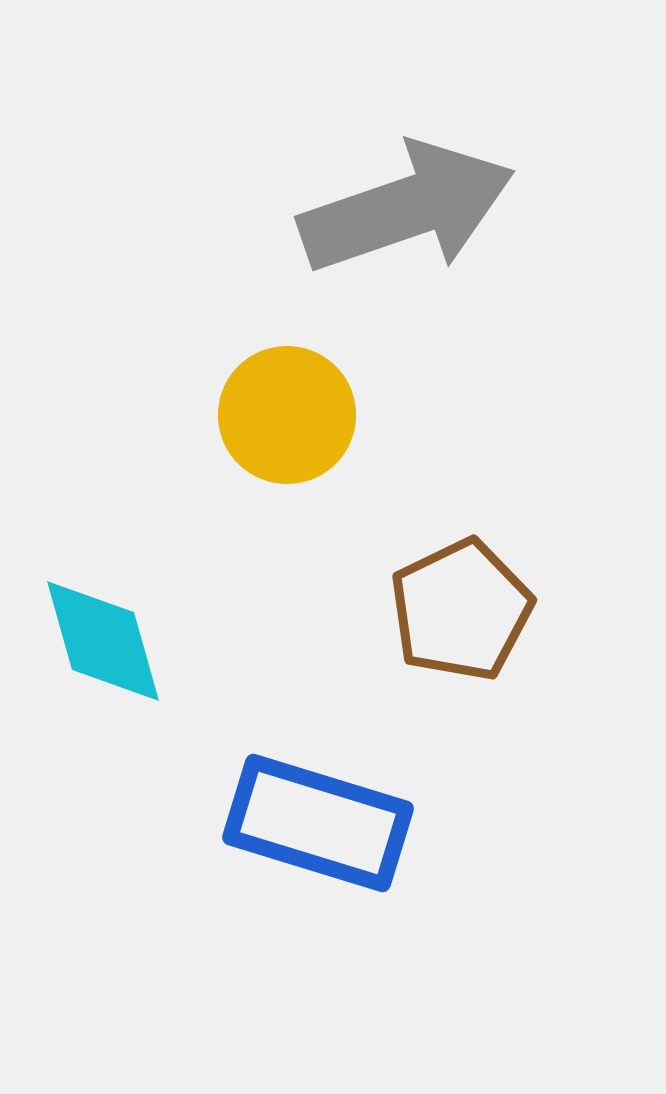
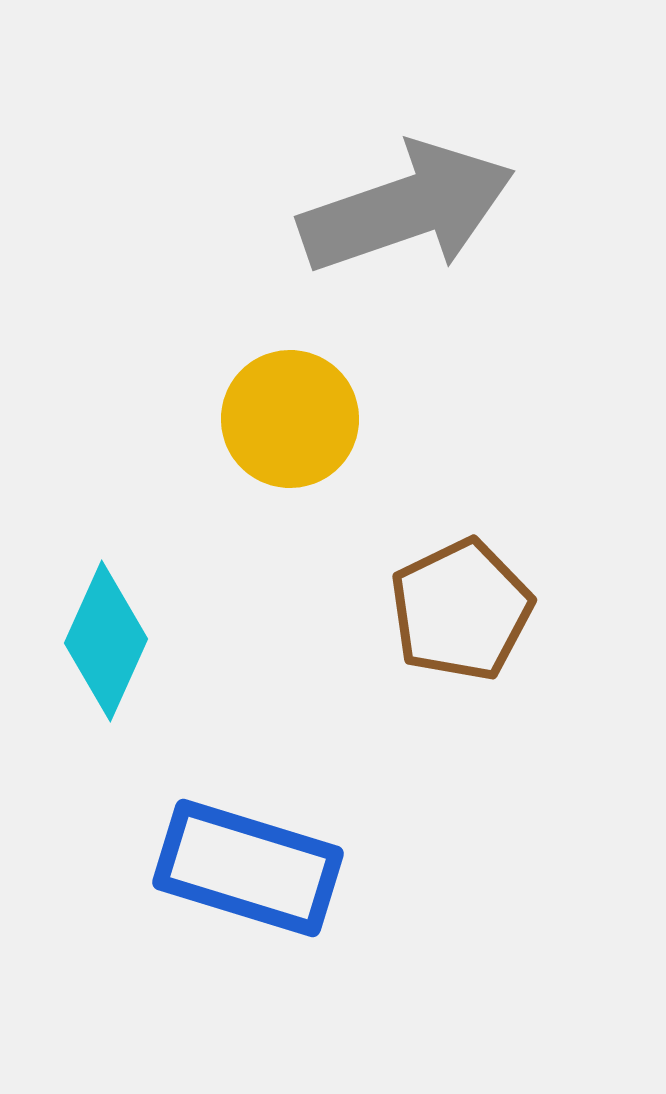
yellow circle: moved 3 px right, 4 px down
cyan diamond: moved 3 px right; rotated 40 degrees clockwise
blue rectangle: moved 70 px left, 45 px down
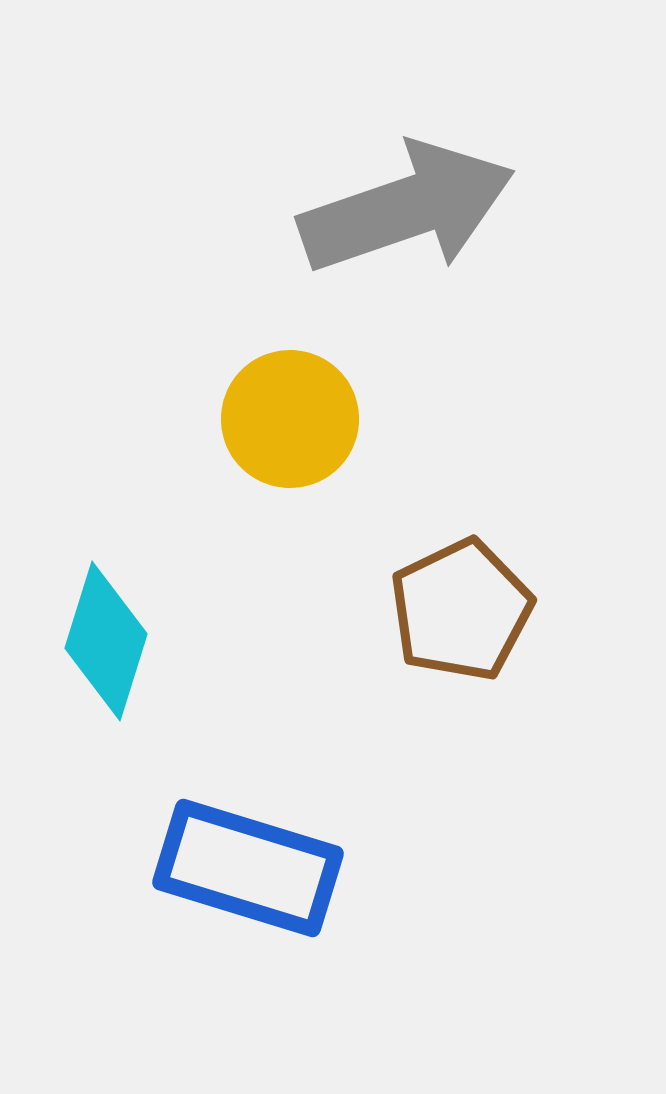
cyan diamond: rotated 7 degrees counterclockwise
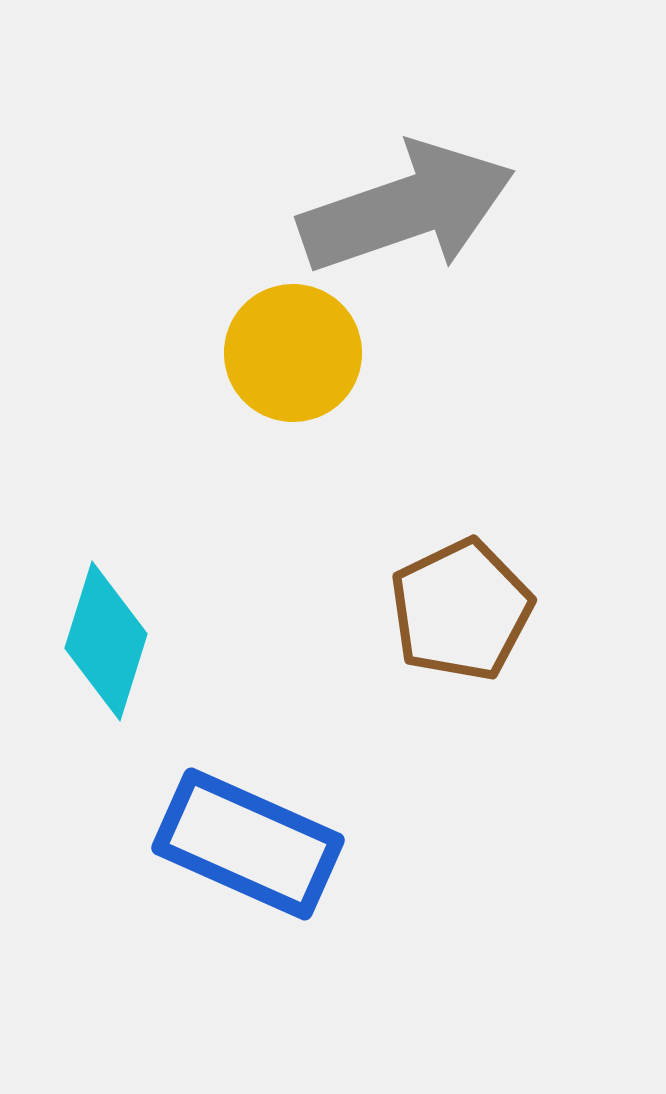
yellow circle: moved 3 px right, 66 px up
blue rectangle: moved 24 px up; rotated 7 degrees clockwise
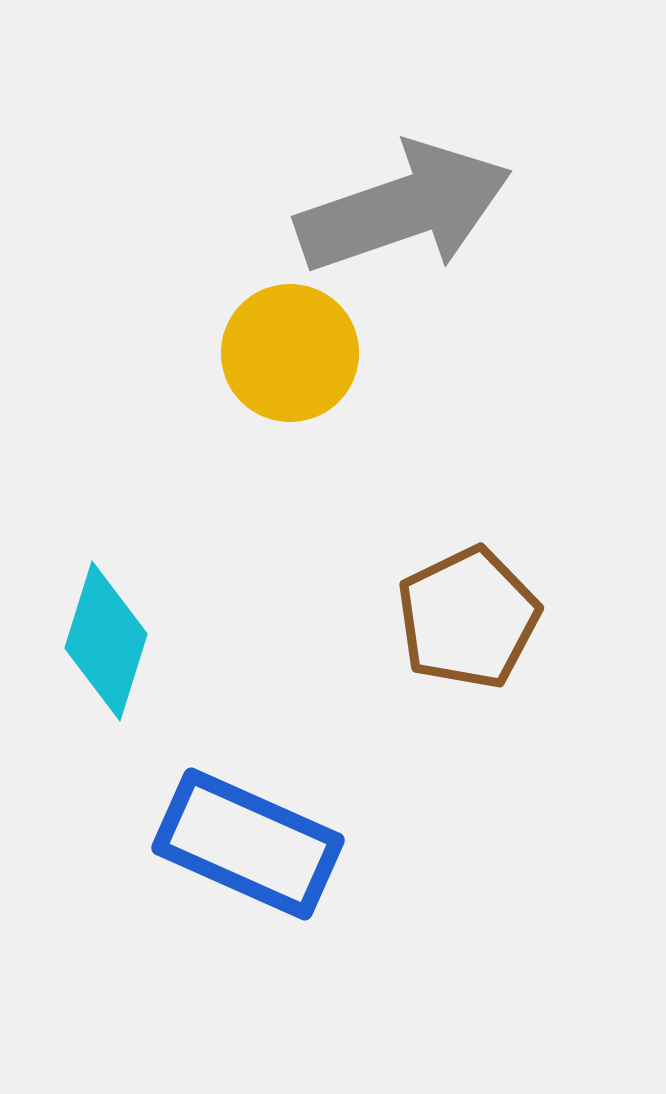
gray arrow: moved 3 px left
yellow circle: moved 3 px left
brown pentagon: moved 7 px right, 8 px down
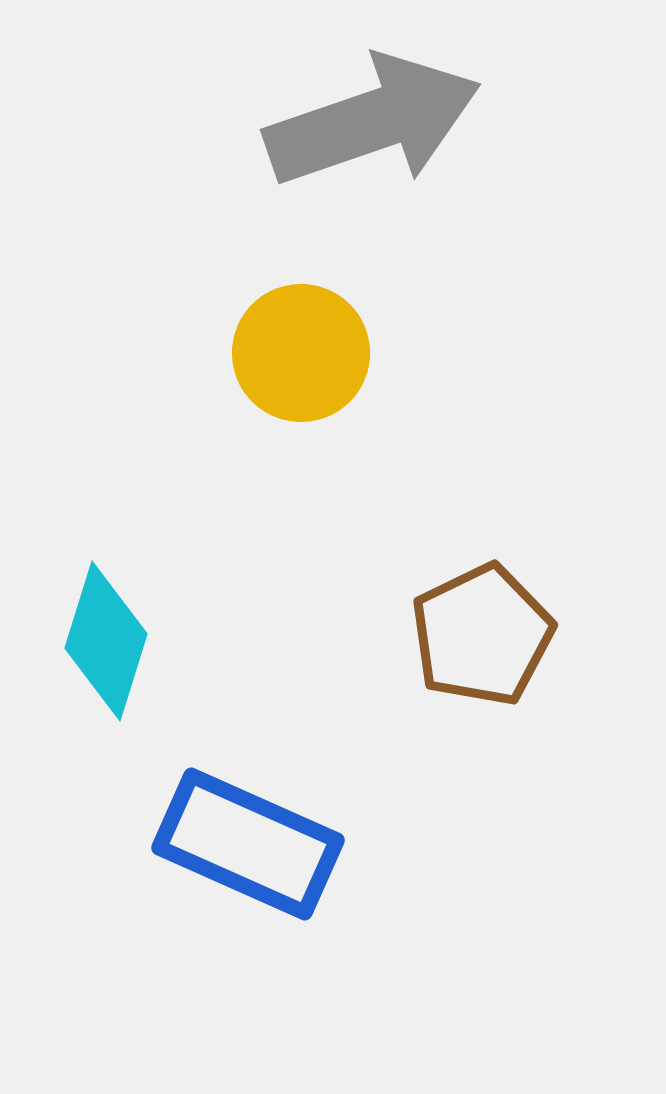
gray arrow: moved 31 px left, 87 px up
yellow circle: moved 11 px right
brown pentagon: moved 14 px right, 17 px down
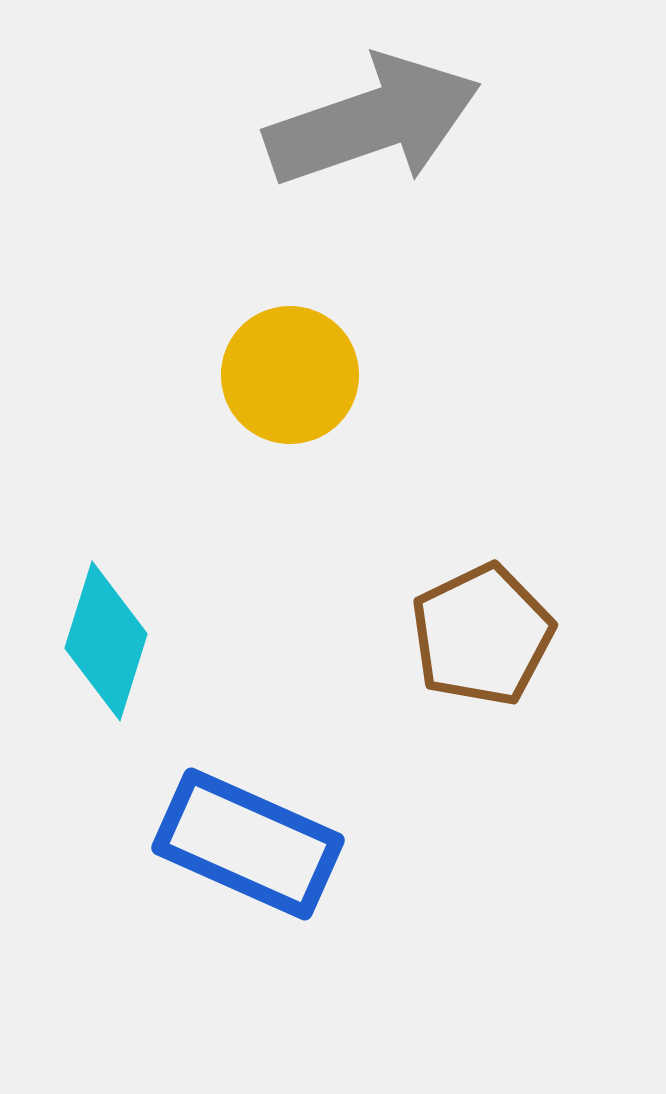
yellow circle: moved 11 px left, 22 px down
